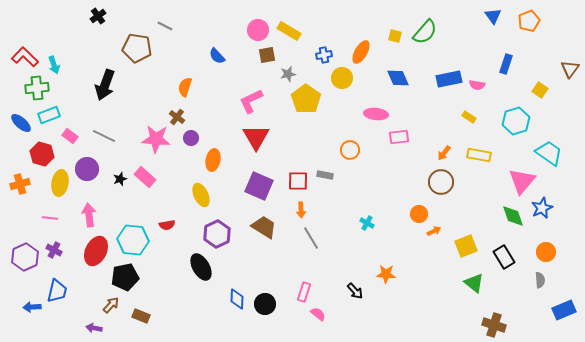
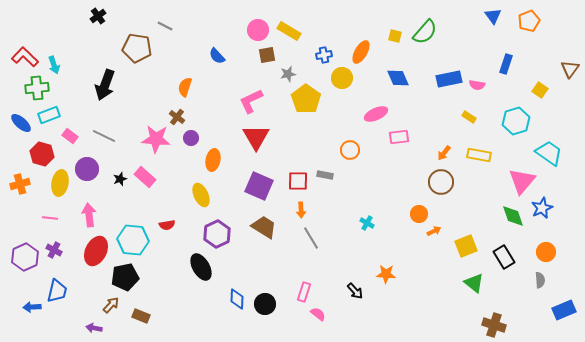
pink ellipse at (376, 114): rotated 30 degrees counterclockwise
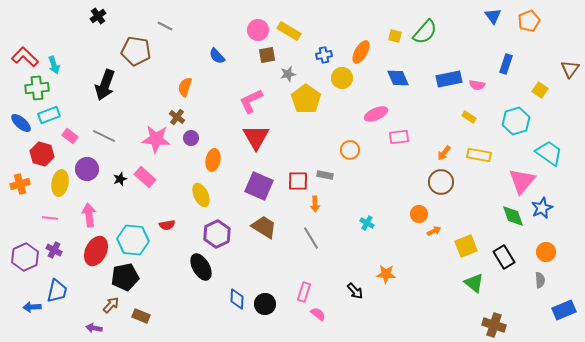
brown pentagon at (137, 48): moved 1 px left, 3 px down
orange arrow at (301, 210): moved 14 px right, 6 px up
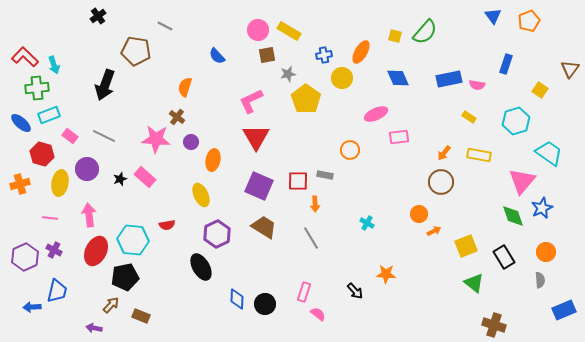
purple circle at (191, 138): moved 4 px down
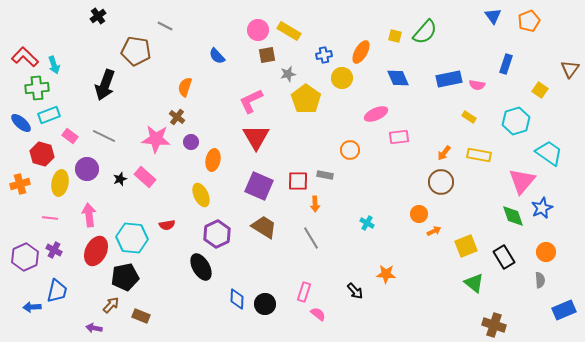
cyan hexagon at (133, 240): moved 1 px left, 2 px up
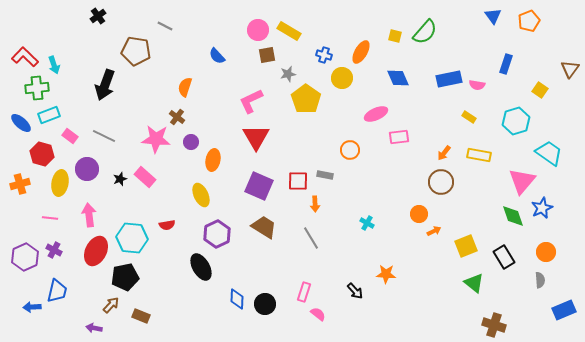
blue cross at (324, 55): rotated 28 degrees clockwise
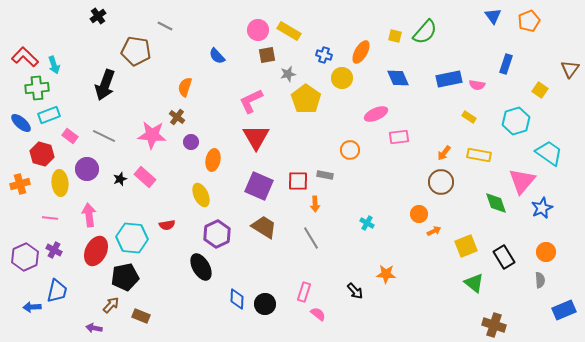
pink star at (156, 139): moved 4 px left, 4 px up
yellow ellipse at (60, 183): rotated 15 degrees counterclockwise
green diamond at (513, 216): moved 17 px left, 13 px up
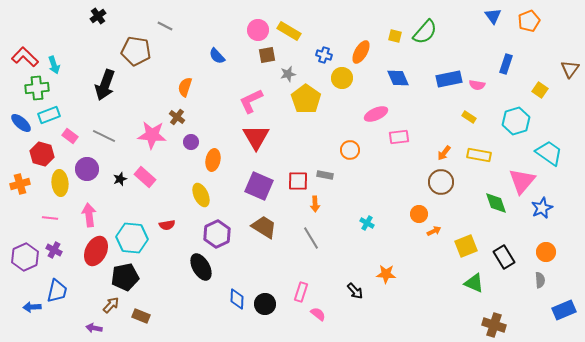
green triangle at (474, 283): rotated 15 degrees counterclockwise
pink rectangle at (304, 292): moved 3 px left
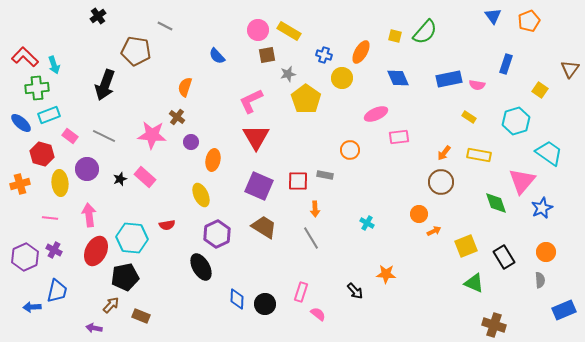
orange arrow at (315, 204): moved 5 px down
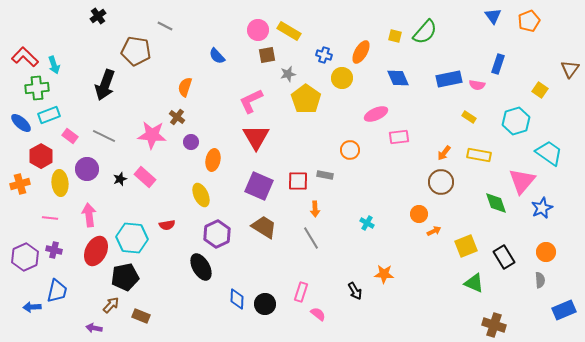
blue rectangle at (506, 64): moved 8 px left
red hexagon at (42, 154): moved 1 px left, 2 px down; rotated 15 degrees clockwise
purple cross at (54, 250): rotated 14 degrees counterclockwise
orange star at (386, 274): moved 2 px left
black arrow at (355, 291): rotated 12 degrees clockwise
